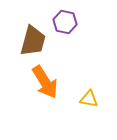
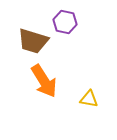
brown trapezoid: rotated 92 degrees clockwise
orange arrow: moved 1 px left, 1 px up
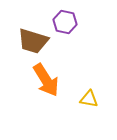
orange arrow: moved 2 px right, 1 px up
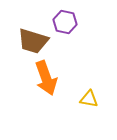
orange arrow: moved 2 px up; rotated 12 degrees clockwise
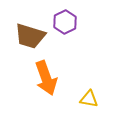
purple hexagon: rotated 20 degrees clockwise
brown trapezoid: moved 3 px left, 5 px up
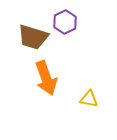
brown trapezoid: moved 3 px right, 1 px down
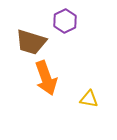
purple hexagon: moved 1 px up
brown trapezoid: moved 2 px left, 5 px down
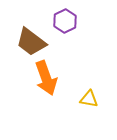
brown trapezoid: rotated 20 degrees clockwise
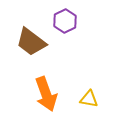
orange arrow: moved 16 px down
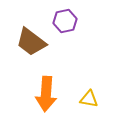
purple hexagon: rotated 15 degrees clockwise
orange arrow: rotated 24 degrees clockwise
